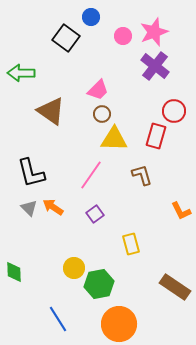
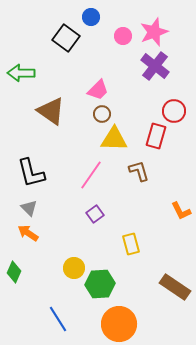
brown L-shape: moved 3 px left, 4 px up
orange arrow: moved 25 px left, 26 px down
green diamond: rotated 25 degrees clockwise
green hexagon: moved 1 px right; rotated 8 degrees clockwise
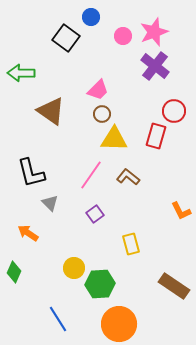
brown L-shape: moved 11 px left, 6 px down; rotated 35 degrees counterclockwise
gray triangle: moved 21 px right, 5 px up
brown rectangle: moved 1 px left, 1 px up
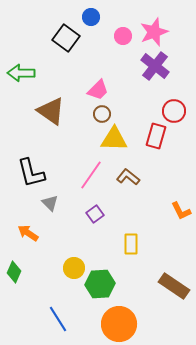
yellow rectangle: rotated 15 degrees clockwise
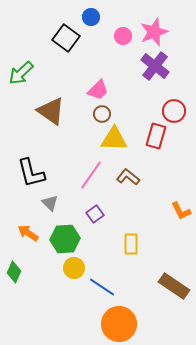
green arrow: rotated 44 degrees counterclockwise
green hexagon: moved 35 px left, 45 px up
blue line: moved 44 px right, 32 px up; rotated 24 degrees counterclockwise
